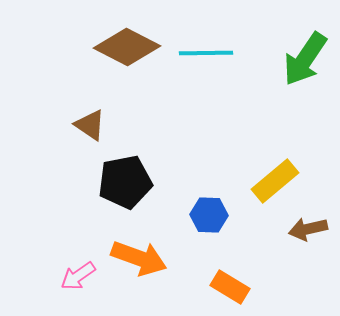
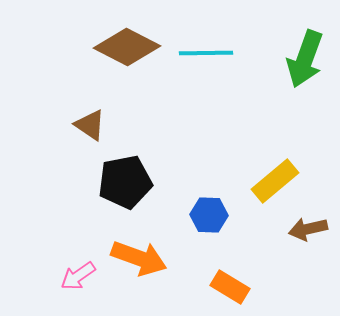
green arrow: rotated 14 degrees counterclockwise
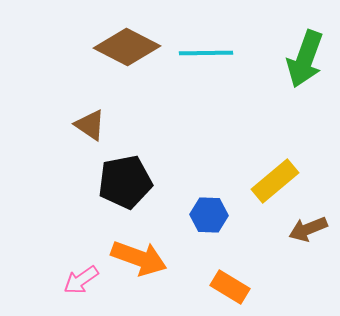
brown arrow: rotated 9 degrees counterclockwise
pink arrow: moved 3 px right, 4 px down
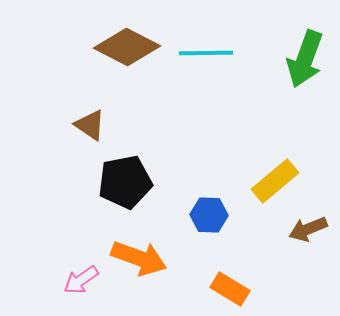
orange rectangle: moved 2 px down
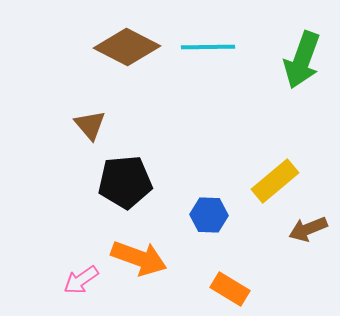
cyan line: moved 2 px right, 6 px up
green arrow: moved 3 px left, 1 px down
brown triangle: rotated 16 degrees clockwise
black pentagon: rotated 6 degrees clockwise
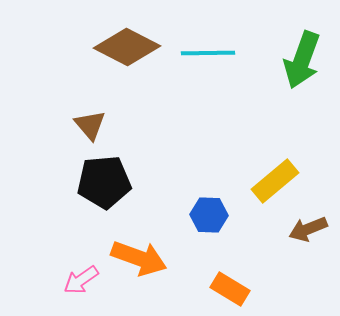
cyan line: moved 6 px down
black pentagon: moved 21 px left
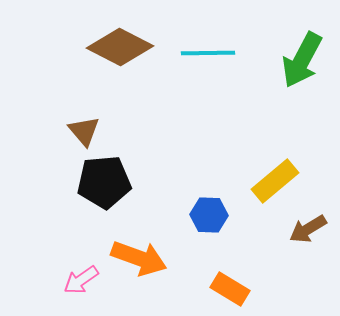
brown diamond: moved 7 px left
green arrow: rotated 8 degrees clockwise
brown triangle: moved 6 px left, 6 px down
brown arrow: rotated 9 degrees counterclockwise
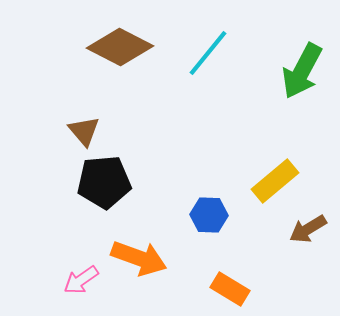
cyan line: rotated 50 degrees counterclockwise
green arrow: moved 11 px down
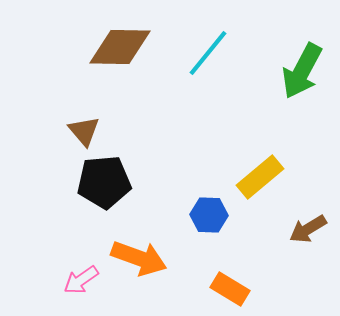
brown diamond: rotated 26 degrees counterclockwise
yellow rectangle: moved 15 px left, 4 px up
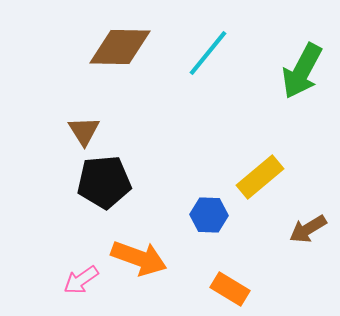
brown triangle: rotated 8 degrees clockwise
